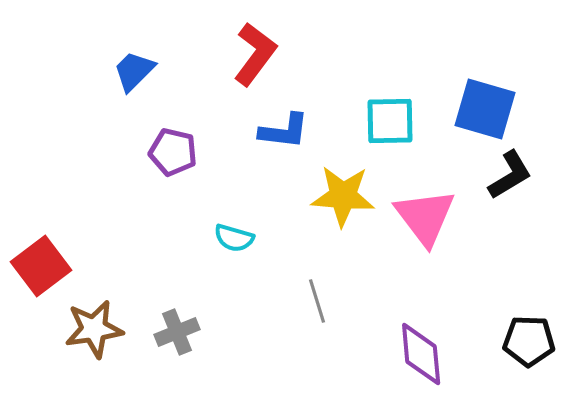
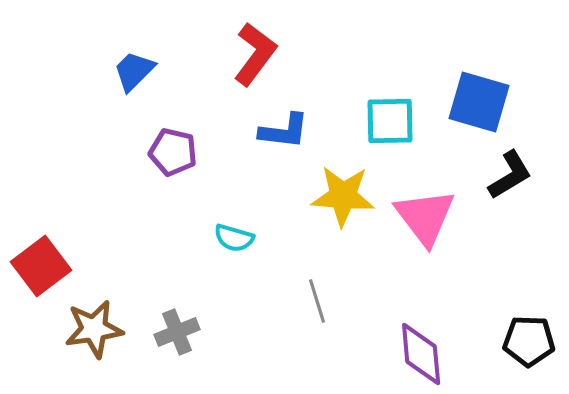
blue square: moved 6 px left, 7 px up
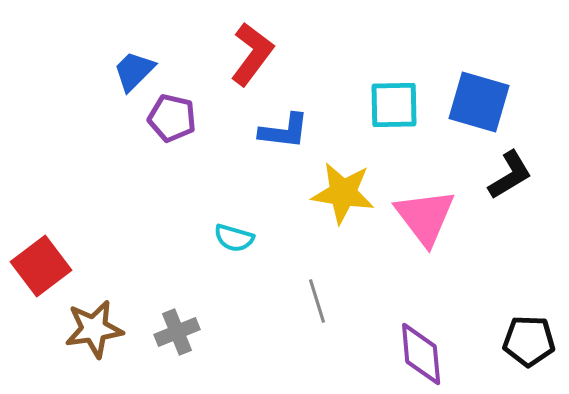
red L-shape: moved 3 px left
cyan square: moved 4 px right, 16 px up
purple pentagon: moved 1 px left, 34 px up
yellow star: moved 3 px up; rotated 4 degrees clockwise
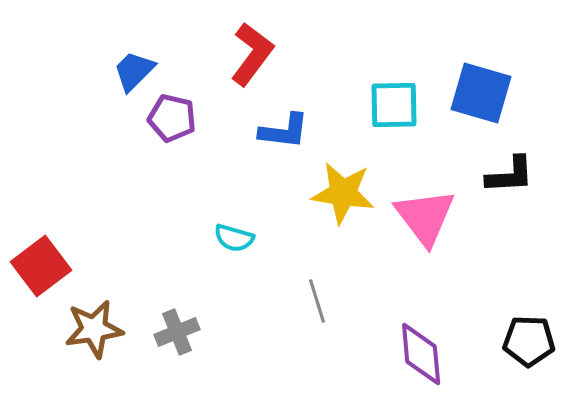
blue square: moved 2 px right, 9 px up
black L-shape: rotated 28 degrees clockwise
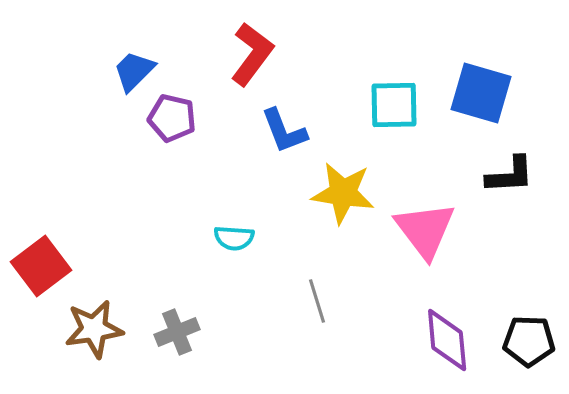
blue L-shape: rotated 62 degrees clockwise
pink triangle: moved 13 px down
cyan semicircle: rotated 12 degrees counterclockwise
purple diamond: moved 26 px right, 14 px up
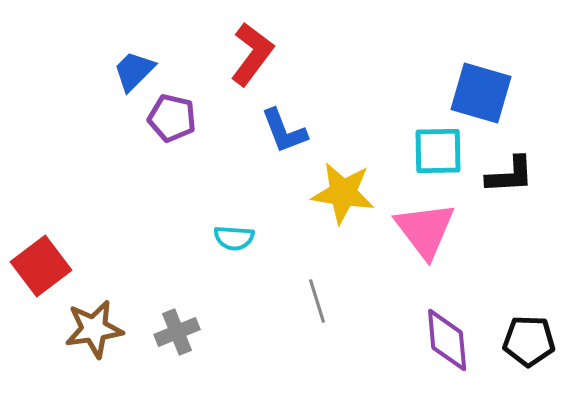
cyan square: moved 44 px right, 46 px down
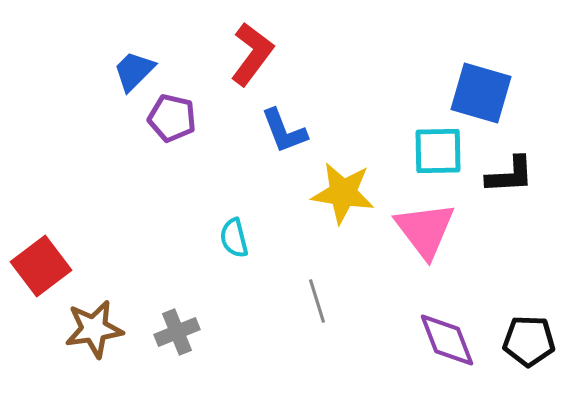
cyan semicircle: rotated 72 degrees clockwise
purple diamond: rotated 16 degrees counterclockwise
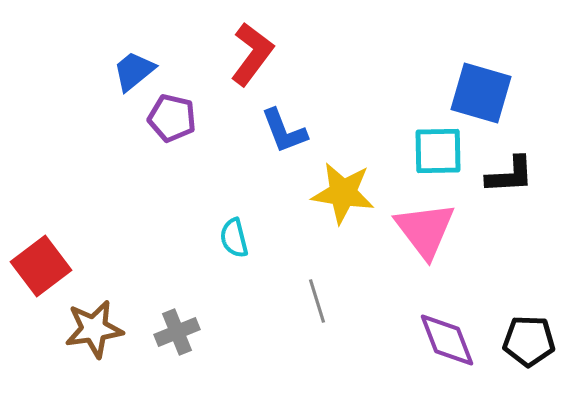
blue trapezoid: rotated 6 degrees clockwise
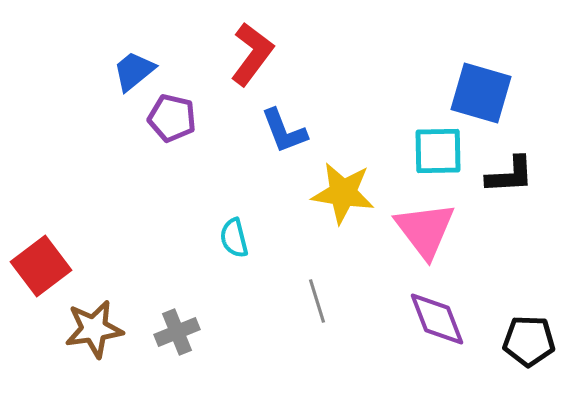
purple diamond: moved 10 px left, 21 px up
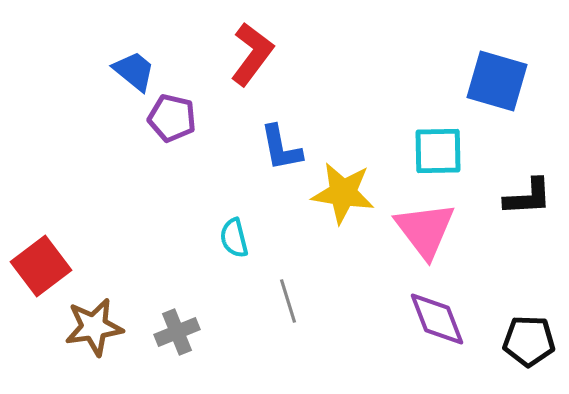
blue trapezoid: rotated 78 degrees clockwise
blue square: moved 16 px right, 12 px up
blue L-shape: moved 3 px left, 17 px down; rotated 10 degrees clockwise
black L-shape: moved 18 px right, 22 px down
gray line: moved 29 px left
brown star: moved 2 px up
